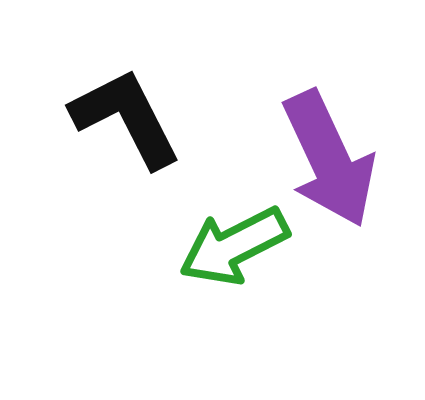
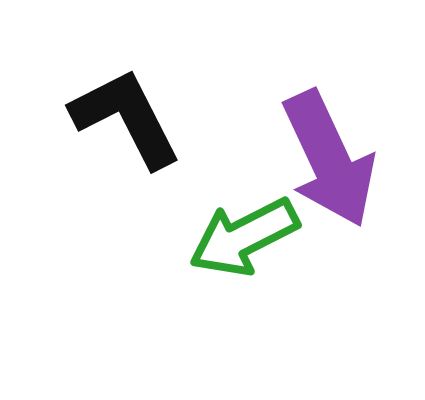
green arrow: moved 10 px right, 9 px up
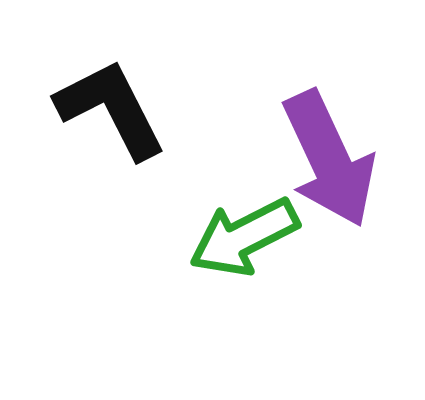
black L-shape: moved 15 px left, 9 px up
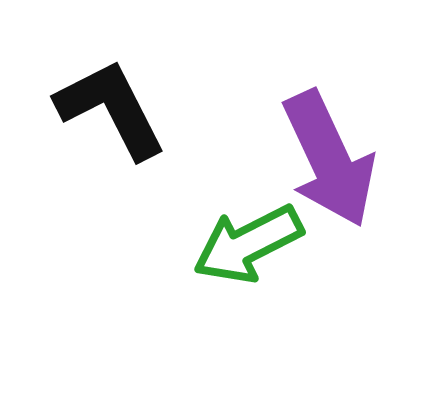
green arrow: moved 4 px right, 7 px down
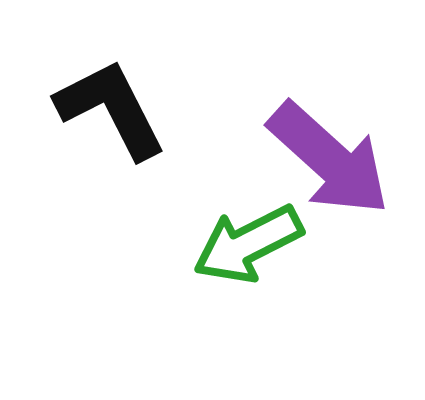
purple arrow: rotated 23 degrees counterclockwise
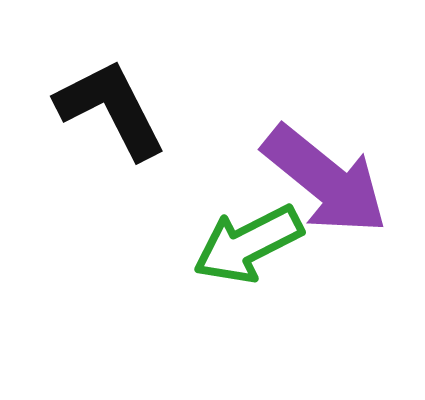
purple arrow: moved 4 px left, 21 px down; rotated 3 degrees counterclockwise
